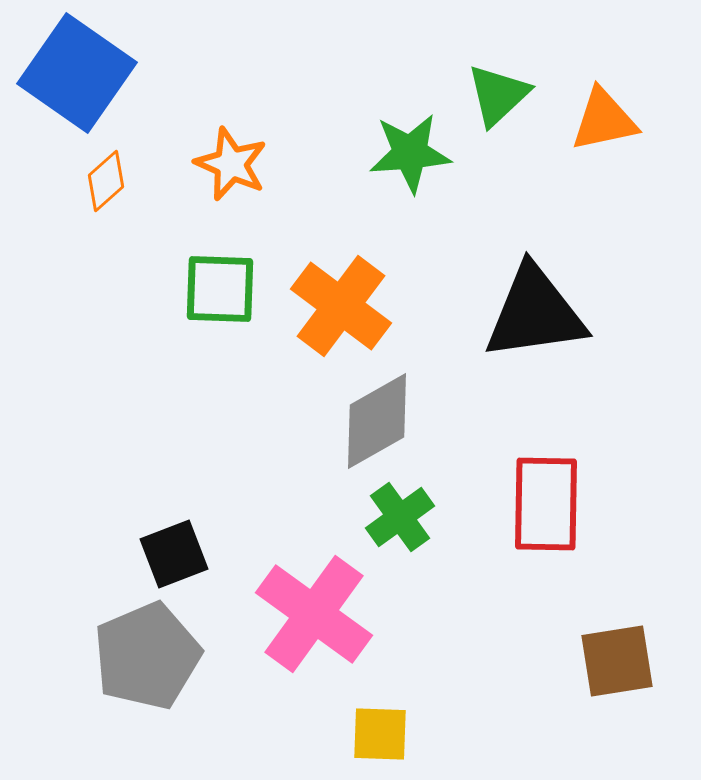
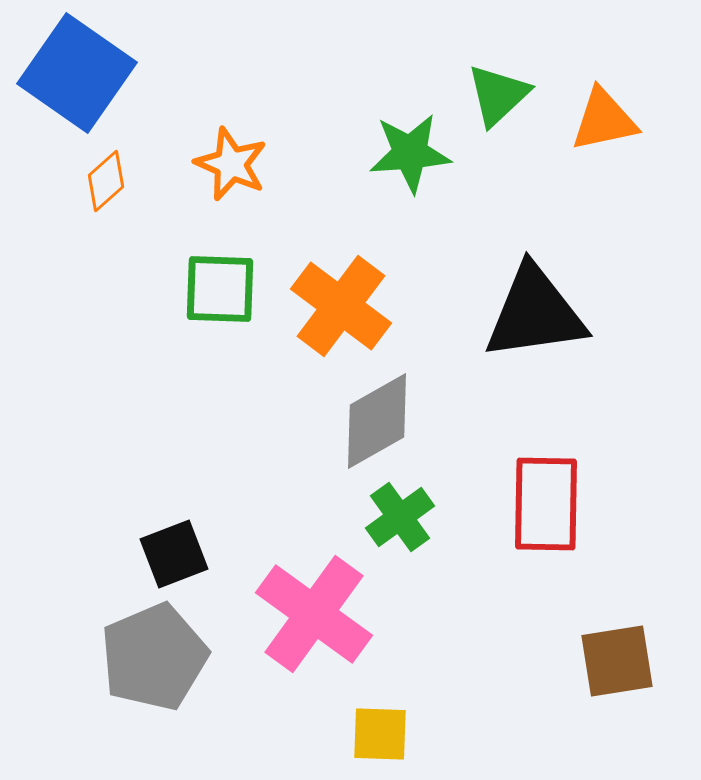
gray pentagon: moved 7 px right, 1 px down
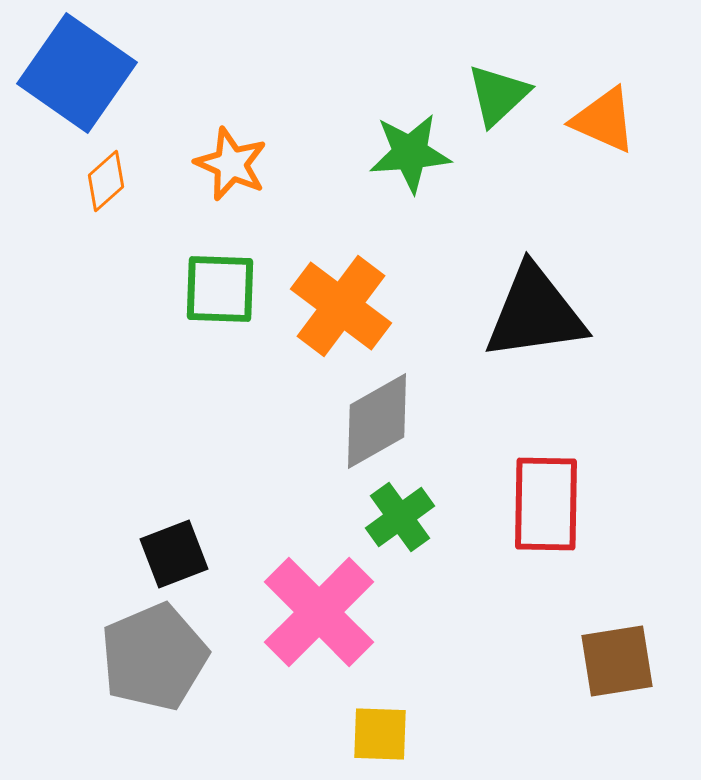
orange triangle: rotated 36 degrees clockwise
pink cross: moved 5 px right, 2 px up; rotated 9 degrees clockwise
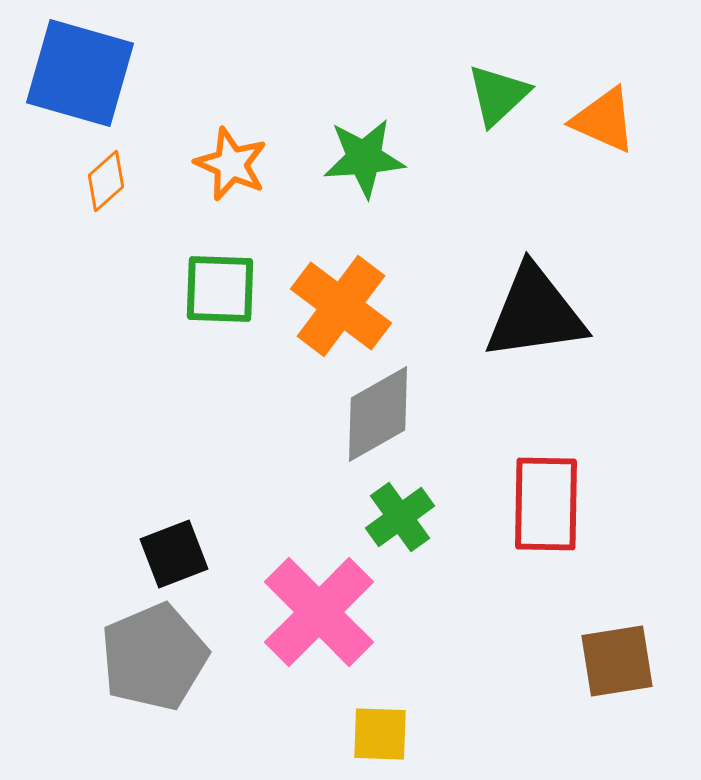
blue square: moved 3 px right; rotated 19 degrees counterclockwise
green star: moved 46 px left, 5 px down
gray diamond: moved 1 px right, 7 px up
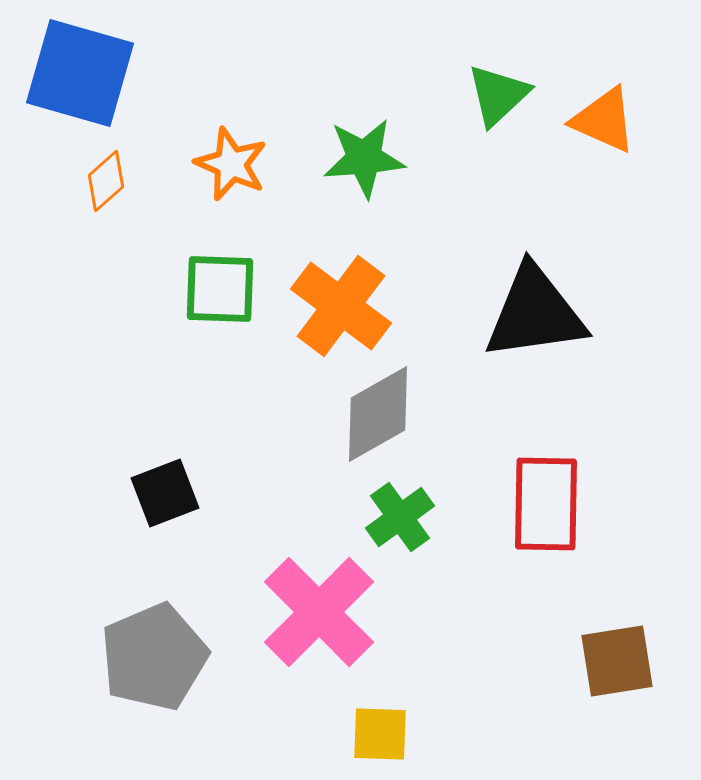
black square: moved 9 px left, 61 px up
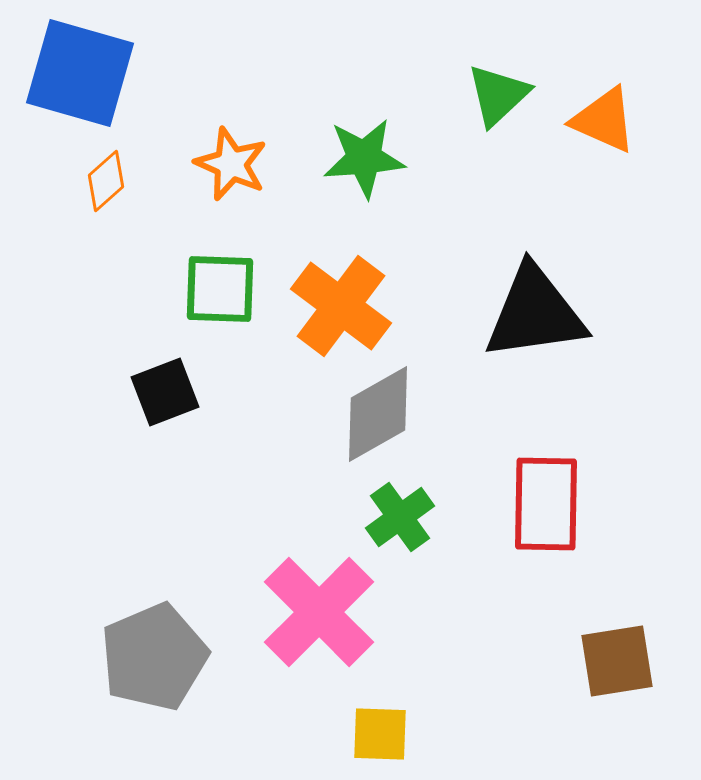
black square: moved 101 px up
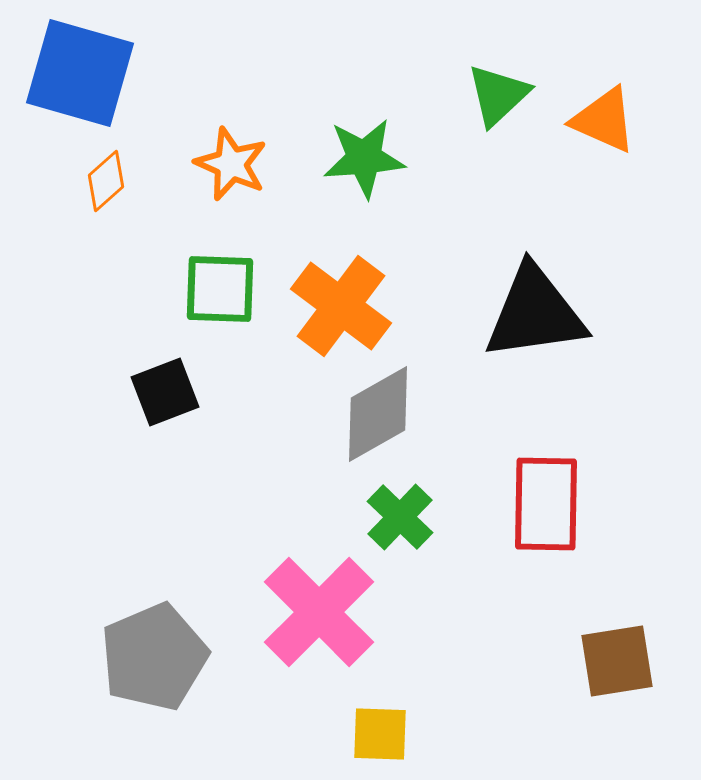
green cross: rotated 10 degrees counterclockwise
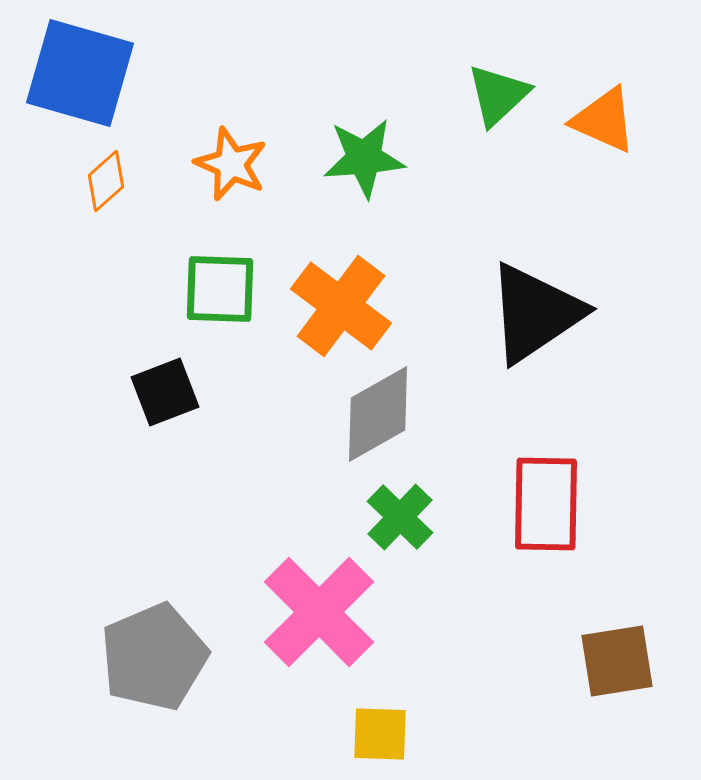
black triangle: rotated 26 degrees counterclockwise
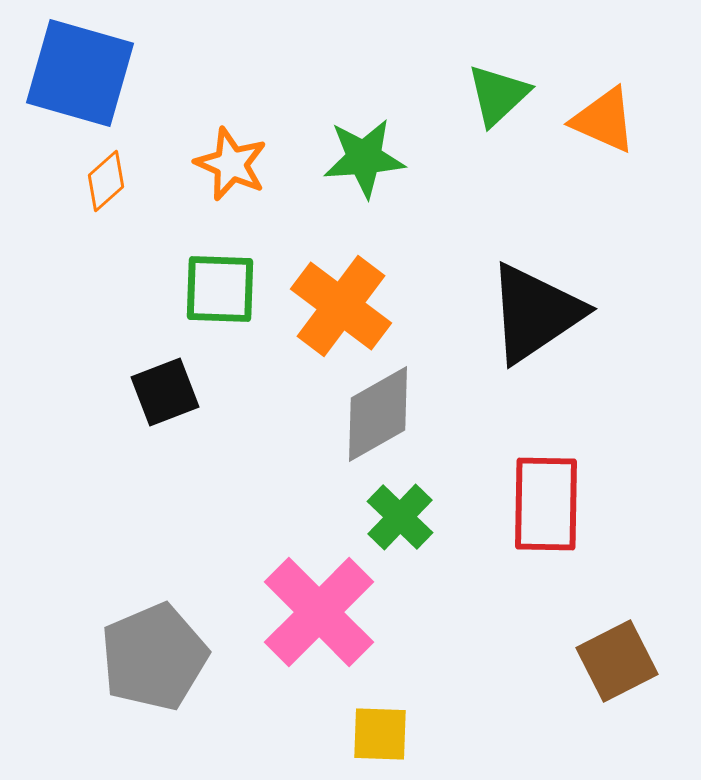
brown square: rotated 18 degrees counterclockwise
